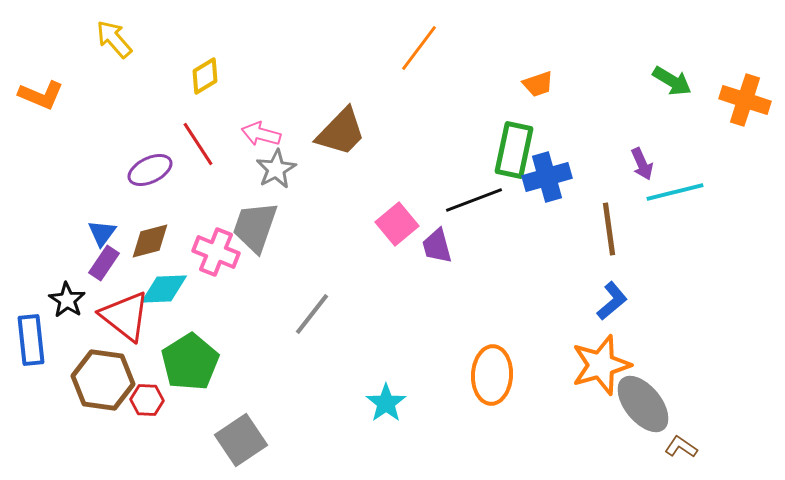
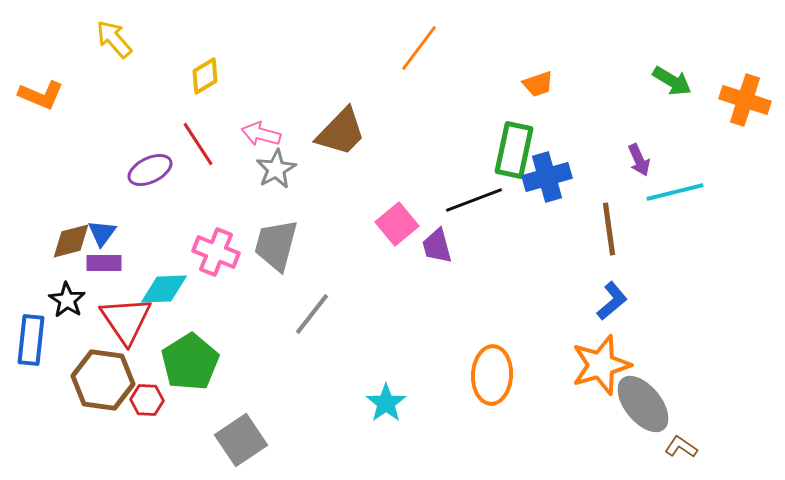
purple arrow: moved 3 px left, 4 px up
gray trapezoid: moved 21 px right, 18 px down; rotated 4 degrees counterclockwise
brown diamond: moved 79 px left
purple rectangle: rotated 56 degrees clockwise
red triangle: moved 1 px right, 4 px down; rotated 18 degrees clockwise
blue rectangle: rotated 12 degrees clockwise
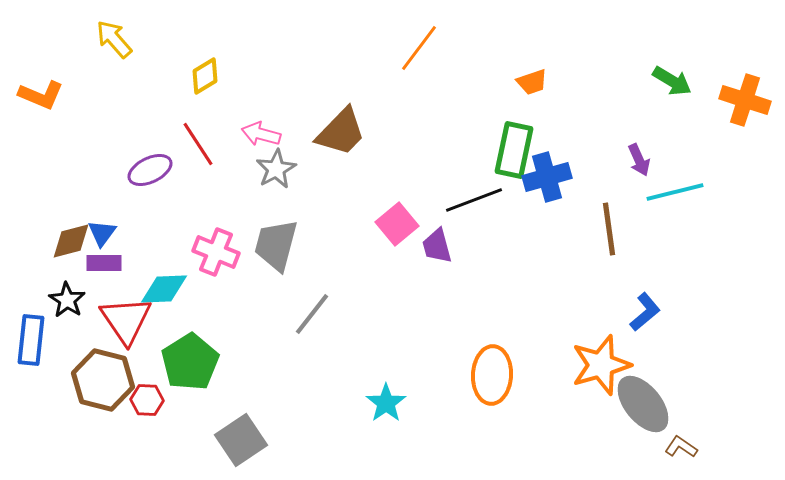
orange trapezoid: moved 6 px left, 2 px up
blue L-shape: moved 33 px right, 11 px down
brown hexagon: rotated 6 degrees clockwise
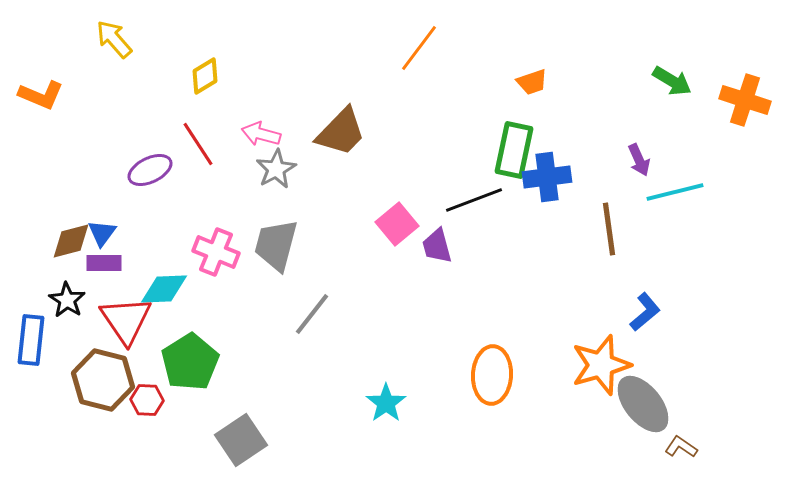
blue cross: rotated 9 degrees clockwise
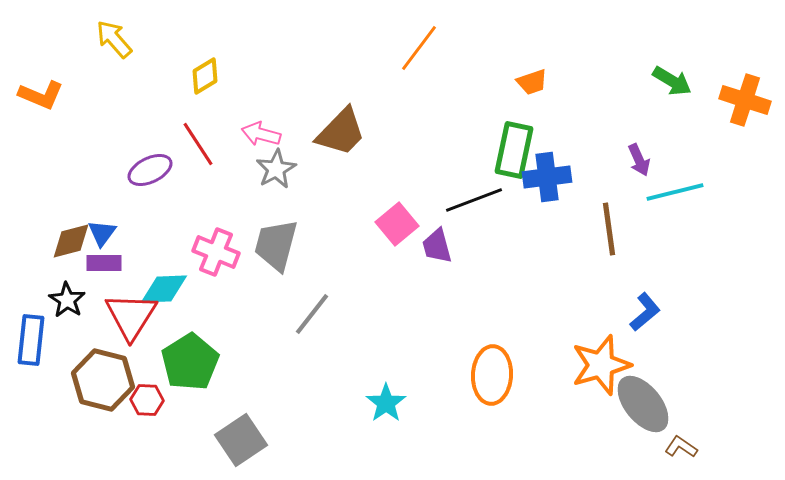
red triangle: moved 5 px right, 4 px up; rotated 6 degrees clockwise
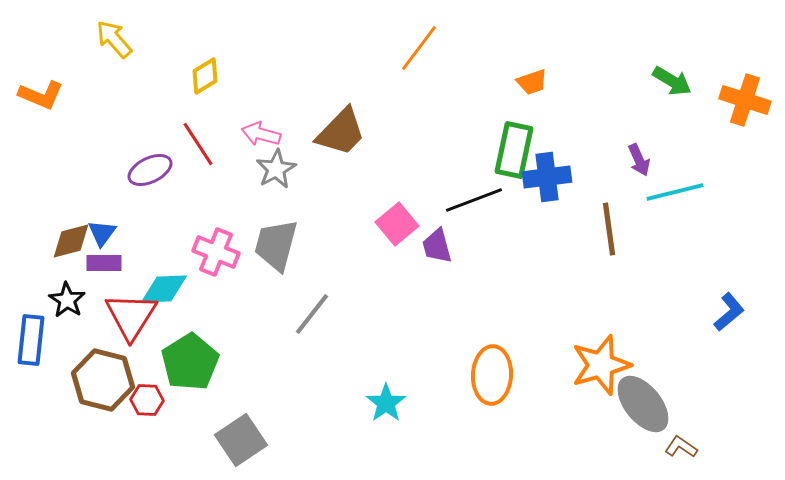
blue L-shape: moved 84 px right
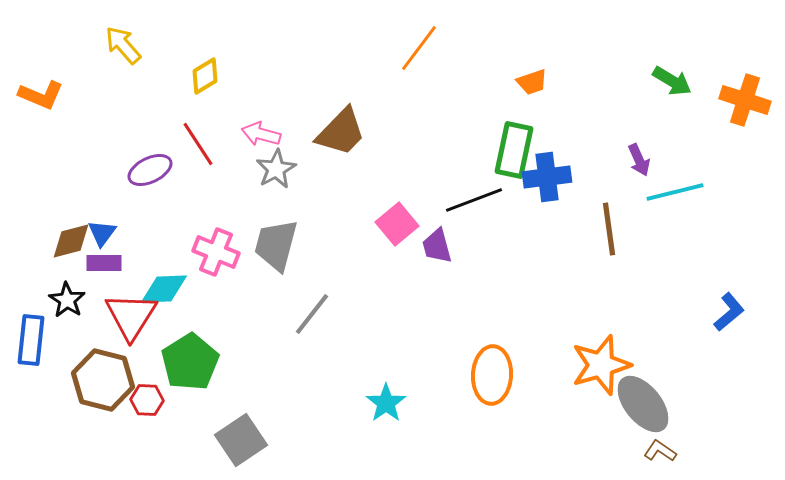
yellow arrow: moved 9 px right, 6 px down
brown L-shape: moved 21 px left, 4 px down
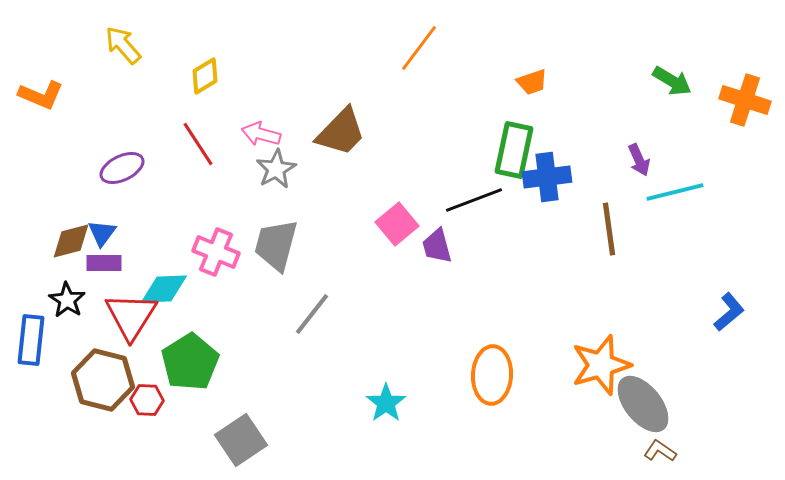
purple ellipse: moved 28 px left, 2 px up
